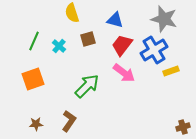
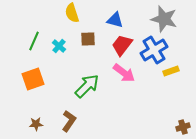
brown square: rotated 14 degrees clockwise
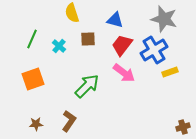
green line: moved 2 px left, 2 px up
yellow rectangle: moved 1 px left, 1 px down
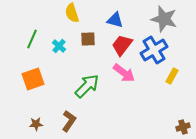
yellow rectangle: moved 2 px right, 4 px down; rotated 42 degrees counterclockwise
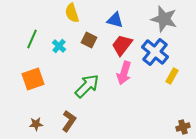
brown square: moved 1 px right, 1 px down; rotated 28 degrees clockwise
blue cross: moved 1 px right, 2 px down; rotated 20 degrees counterclockwise
pink arrow: rotated 70 degrees clockwise
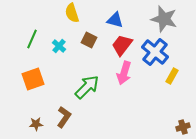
green arrow: moved 1 px down
brown L-shape: moved 5 px left, 4 px up
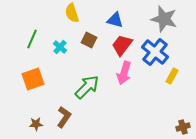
cyan cross: moved 1 px right, 1 px down
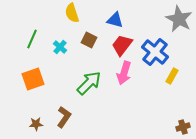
gray star: moved 15 px right; rotated 12 degrees clockwise
green arrow: moved 2 px right, 4 px up
